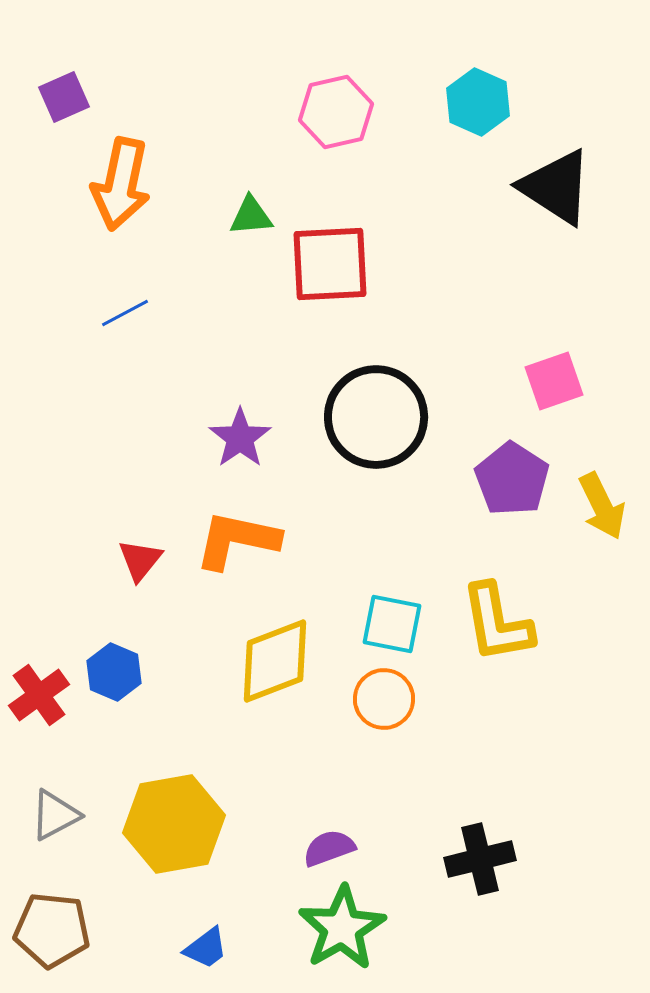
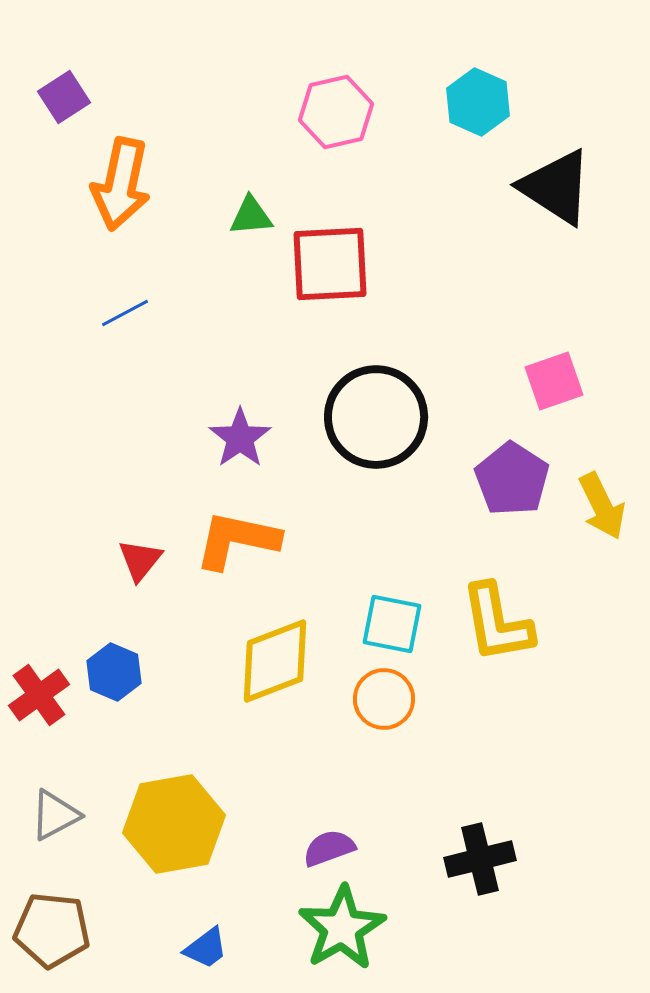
purple square: rotated 9 degrees counterclockwise
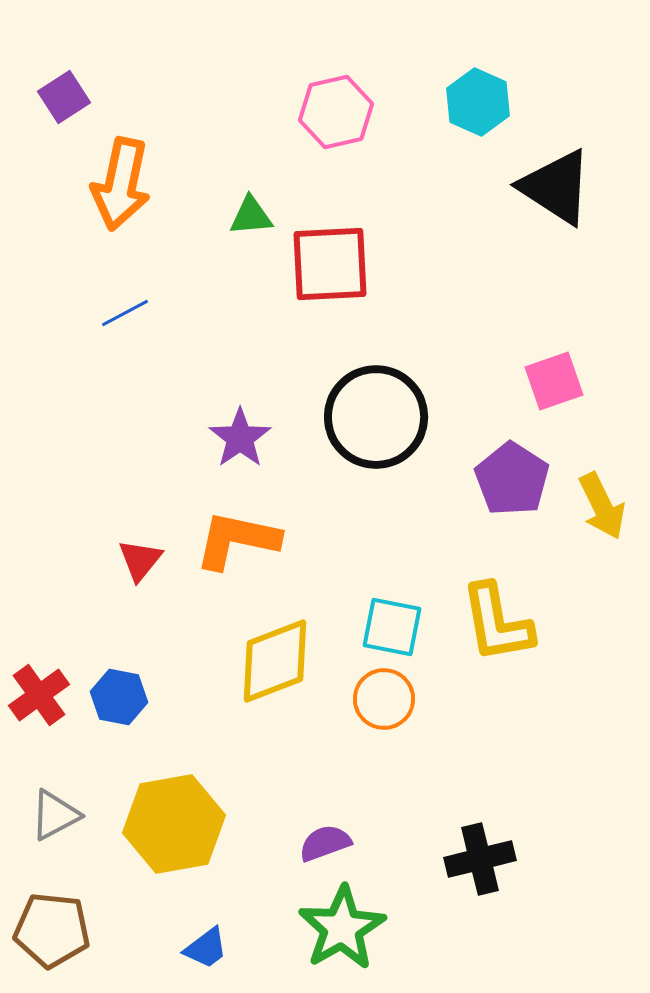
cyan square: moved 3 px down
blue hexagon: moved 5 px right, 25 px down; rotated 12 degrees counterclockwise
purple semicircle: moved 4 px left, 5 px up
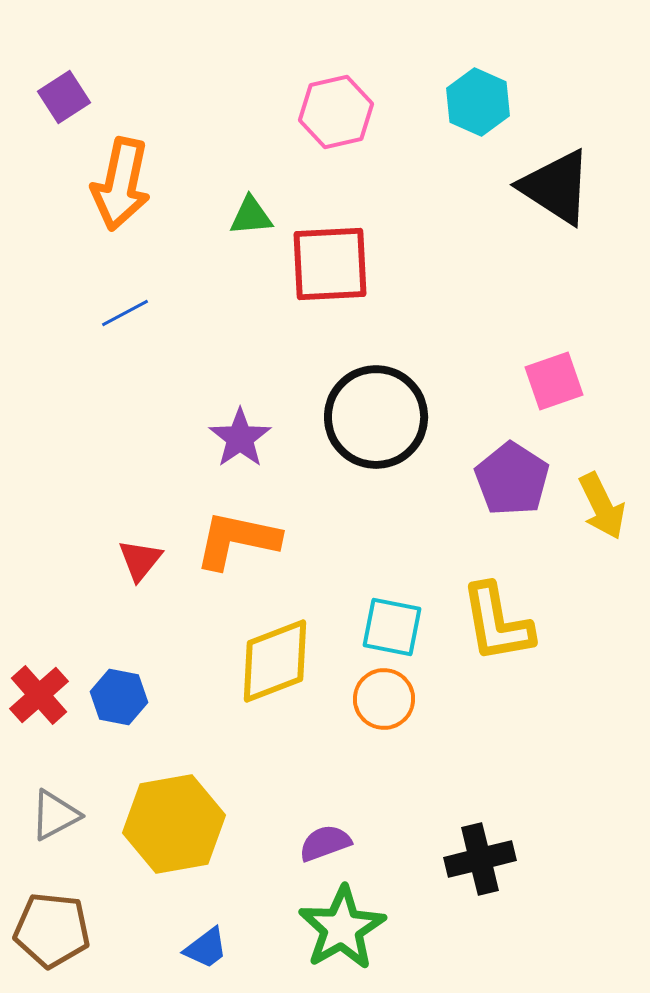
red cross: rotated 6 degrees counterclockwise
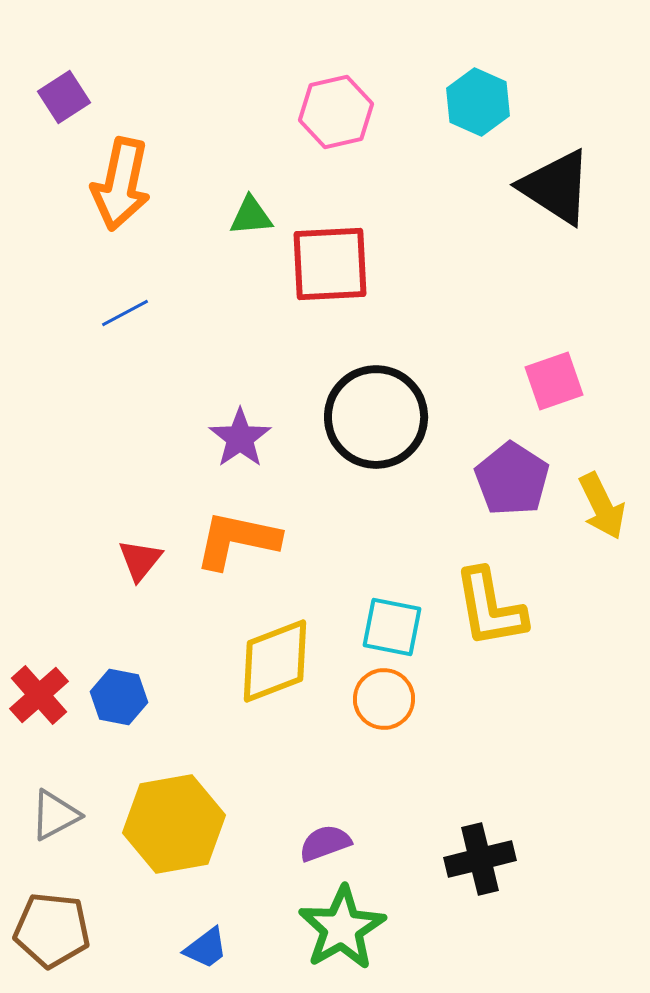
yellow L-shape: moved 7 px left, 15 px up
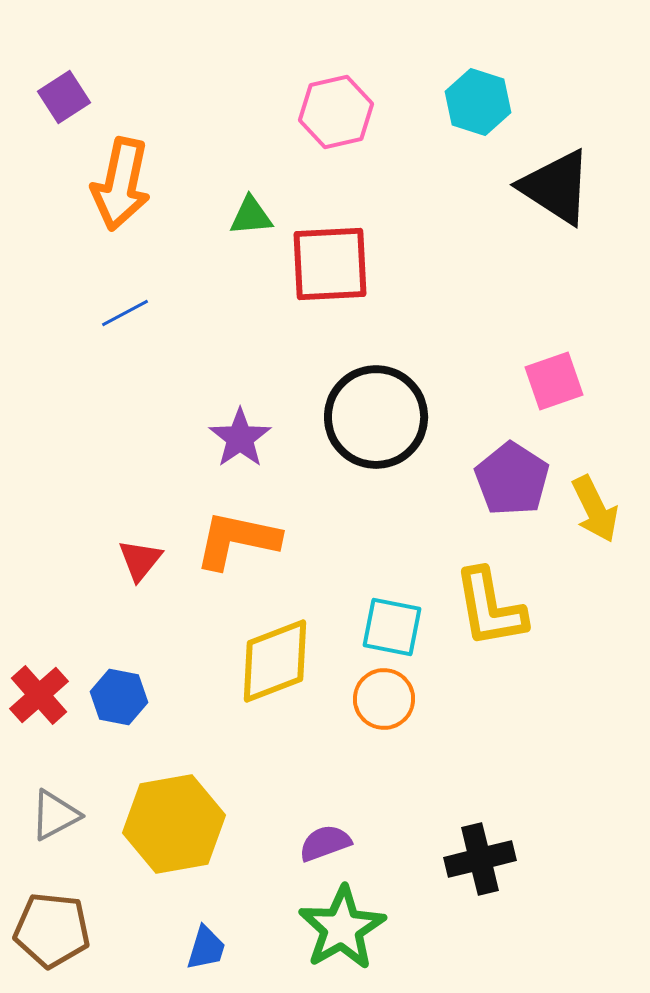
cyan hexagon: rotated 6 degrees counterclockwise
yellow arrow: moved 7 px left, 3 px down
blue trapezoid: rotated 36 degrees counterclockwise
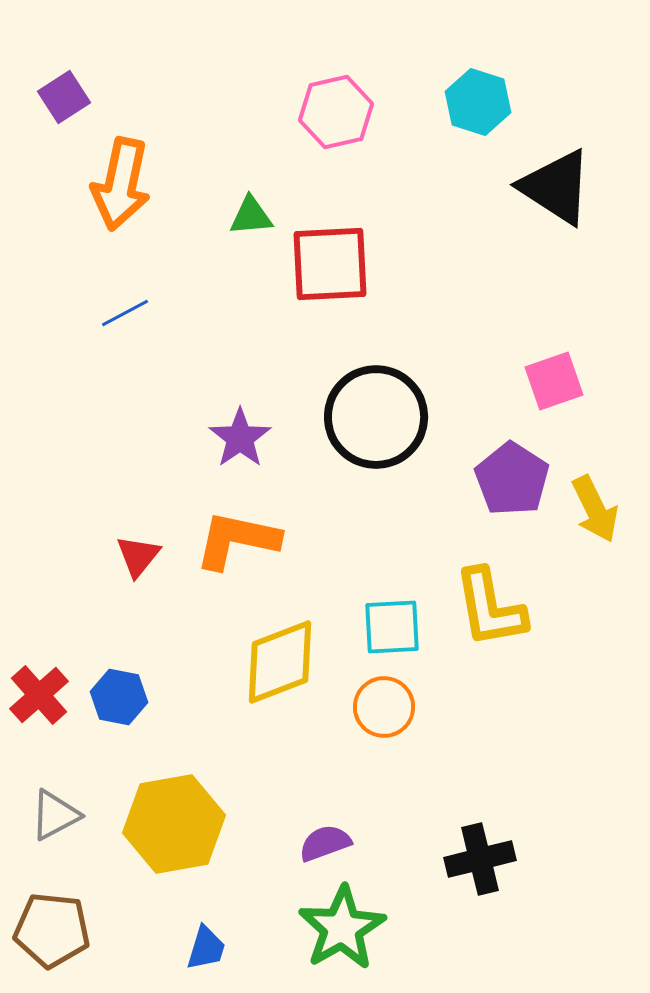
red triangle: moved 2 px left, 4 px up
cyan square: rotated 14 degrees counterclockwise
yellow diamond: moved 5 px right, 1 px down
orange circle: moved 8 px down
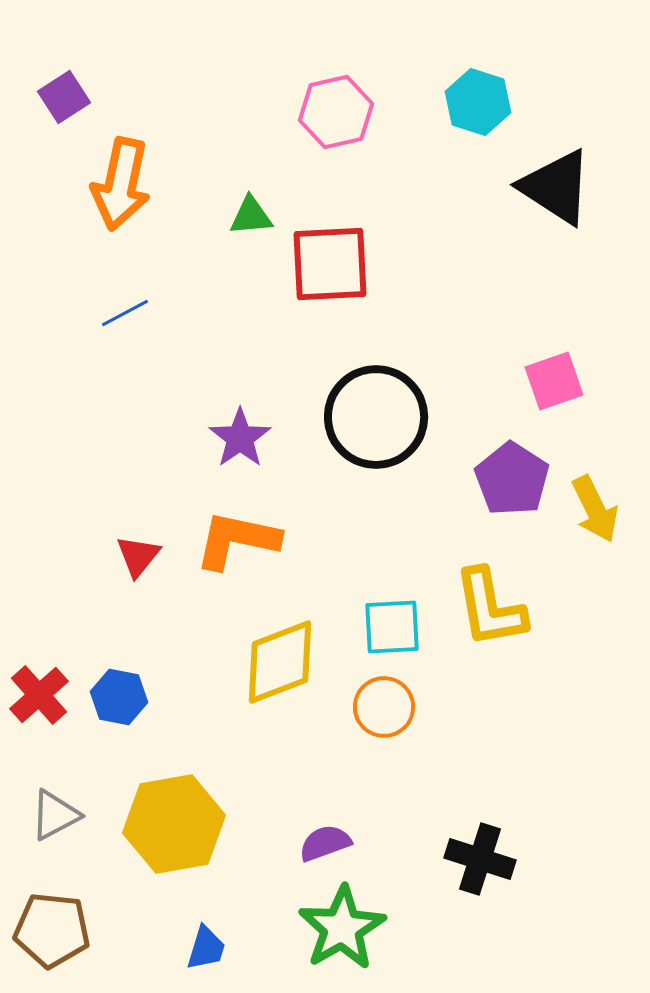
black cross: rotated 32 degrees clockwise
